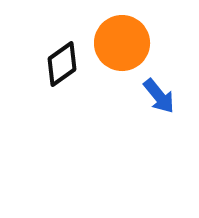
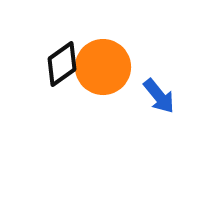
orange circle: moved 19 px left, 24 px down
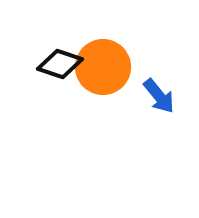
black diamond: moved 2 px left; rotated 54 degrees clockwise
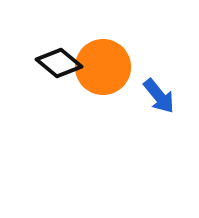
black diamond: moved 1 px left, 1 px up; rotated 21 degrees clockwise
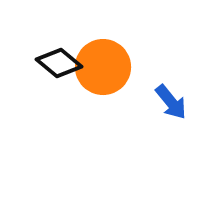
blue arrow: moved 12 px right, 6 px down
